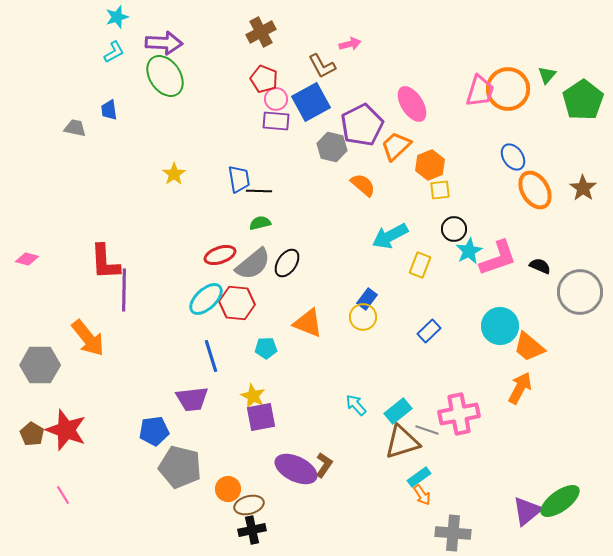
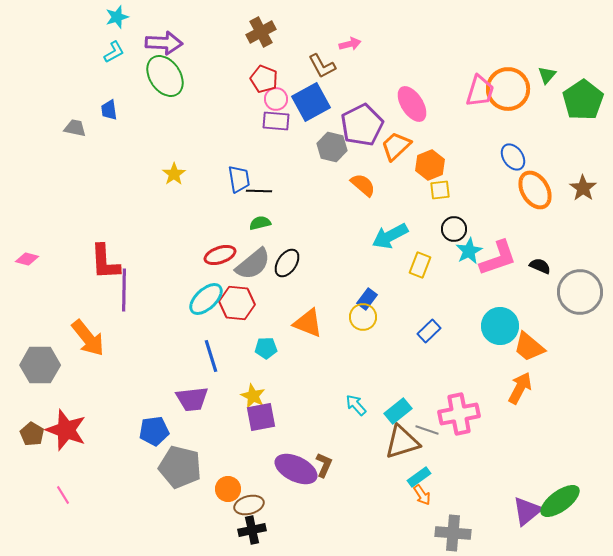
brown L-shape at (324, 465): rotated 10 degrees counterclockwise
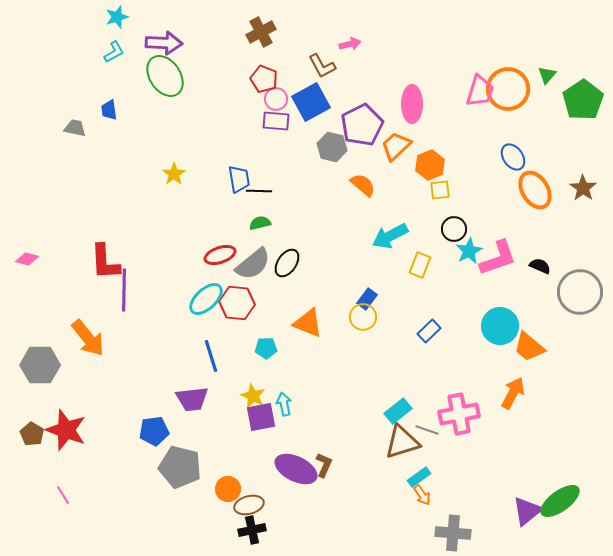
pink ellipse at (412, 104): rotated 33 degrees clockwise
orange arrow at (520, 388): moved 7 px left, 5 px down
cyan arrow at (356, 405): moved 72 px left, 1 px up; rotated 30 degrees clockwise
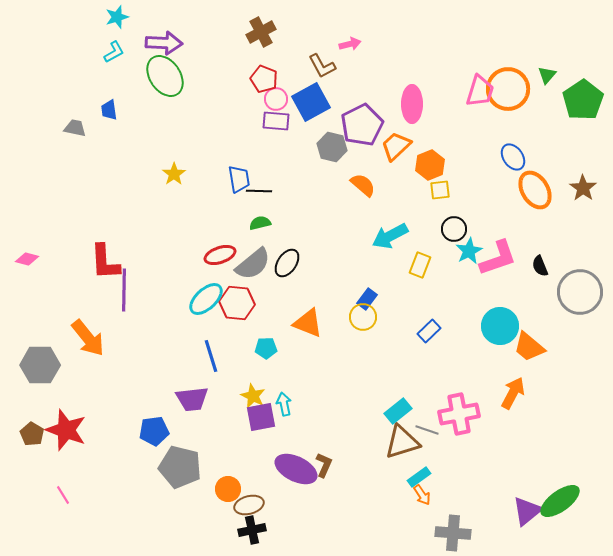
black semicircle at (540, 266): rotated 135 degrees counterclockwise
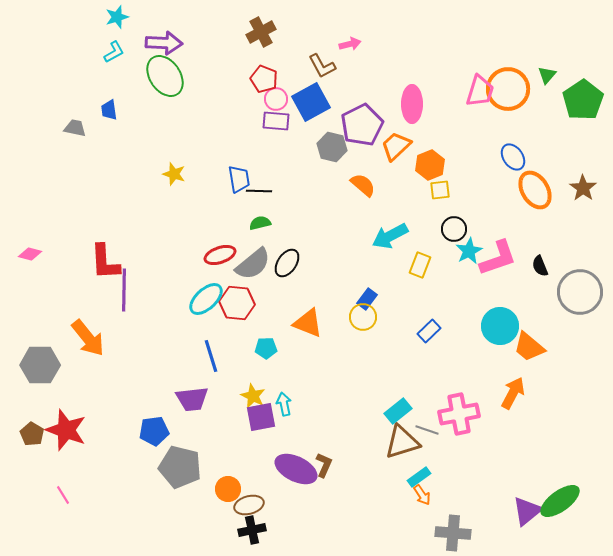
yellow star at (174, 174): rotated 20 degrees counterclockwise
pink diamond at (27, 259): moved 3 px right, 5 px up
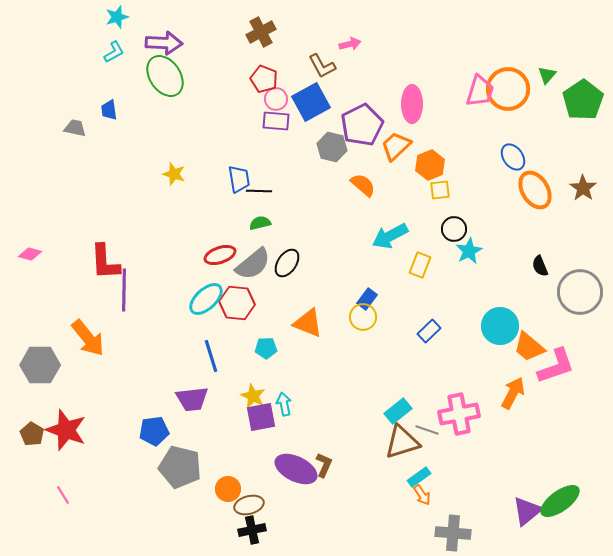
pink L-shape at (498, 258): moved 58 px right, 108 px down
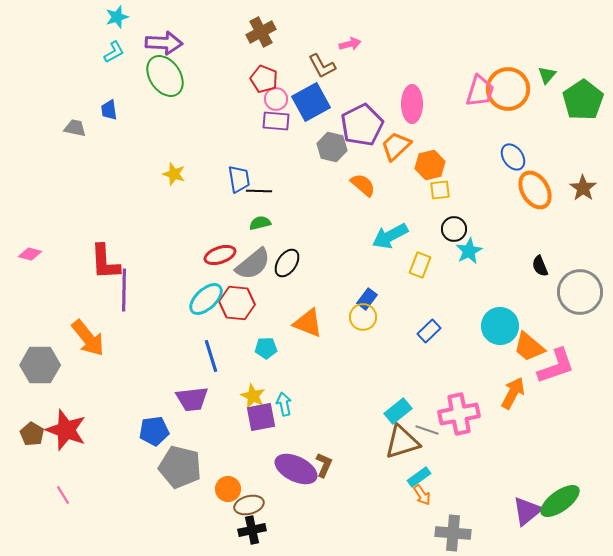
orange hexagon at (430, 165): rotated 8 degrees clockwise
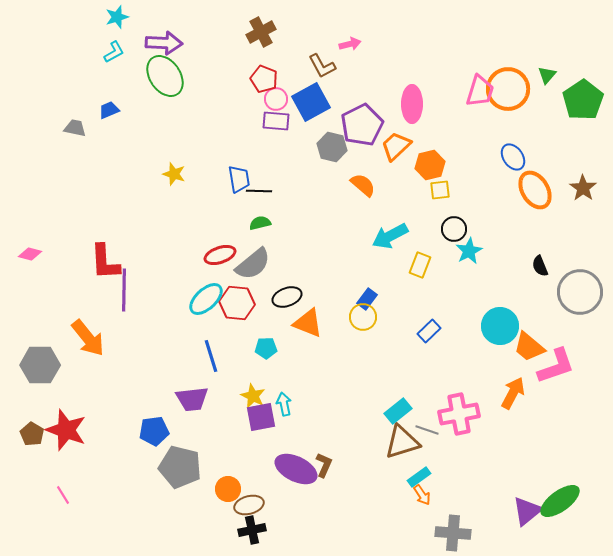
blue trapezoid at (109, 110): rotated 75 degrees clockwise
black ellipse at (287, 263): moved 34 px down; rotated 36 degrees clockwise
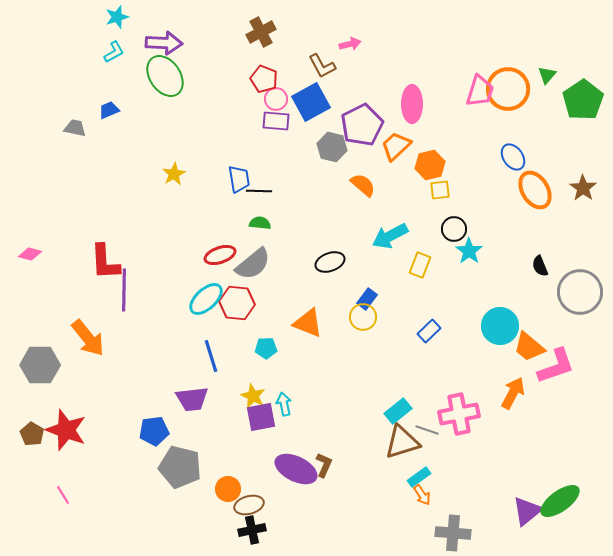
yellow star at (174, 174): rotated 25 degrees clockwise
green semicircle at (260, 223): rotated 20 degrees clockwise
cyan star at (469, 251): rotated 8 degrees counterclockwise
black ellipse at (287, 297): moved 43 px right, 35 px up
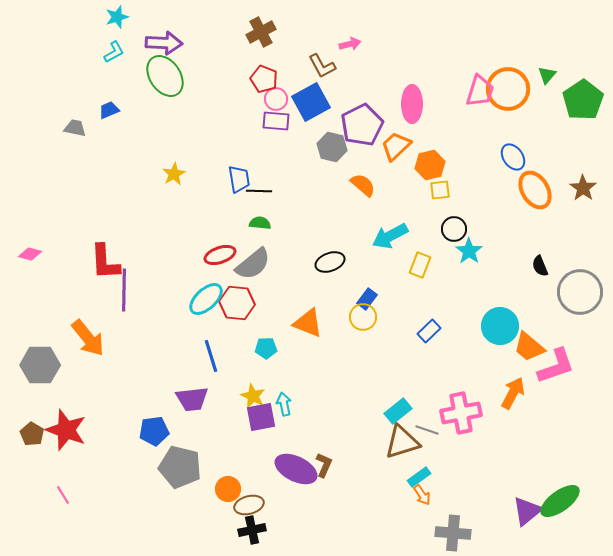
pink cross at (459, 414): moved 2 px right, 1 px up
